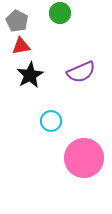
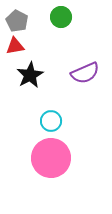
green circle: moved 1 px right, 4 px down
red triangle: moved 6 px left
purple semicircle: moved 4 px right, 1 px down
pink circle: moved 33 px left
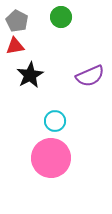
purple semicircle: moved 5 px right, 3 px down
cyan circle: moved 4 px right
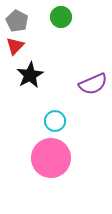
red triangle: rotated 36 degrees counterclockwise
purple semicircle: moved 3 px right, 8 px down
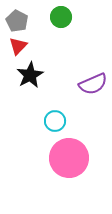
red triangle: moved 3 px right
pink circle: moved 18 px right
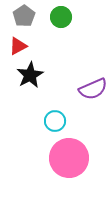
gray pentagon: moved 7 px right, 5 px up; rotated 10 degrees clockwise
red triangle: rotated 18 degrees clockwise
purple semicircle: moved 5 px down
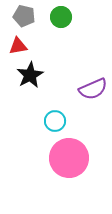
gray pentagon: rotated 25 degrees counterclockwise
red triangle: rotated 18 degrees clockwise
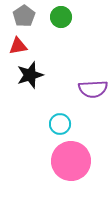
gray pentagon: rotated 25 degrees clockwise
black star: rotated 12 degrees clockwise
purple semicircle: rotated 20 degrees clockwise
cyan circle: moved 5 px right, 3 px down
pink circle: moved 2 px right, 3 px down
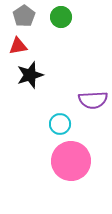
purple semicircle: moved 11 px down
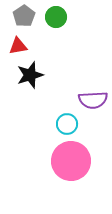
green circle: moved 5 px left
cyan circle: moved 7 px right
